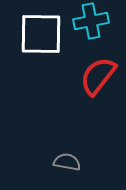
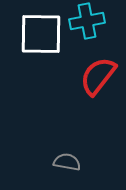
cyan cross: moved 4 px left
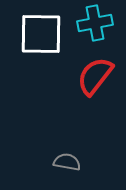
cyan cross: moved 8 px right, 2 px down
red semicircle: moved 3 px left
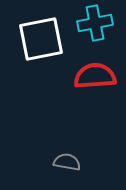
white square: moved 5 px down; rotated 12 degrees counterclockwise
red semicircle: rotated 48 degrees clockwise
